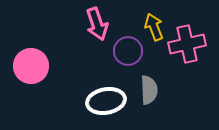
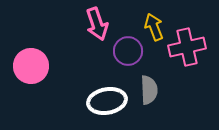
pink cross: moved 3 px down
white ellipse: moved 1 px right
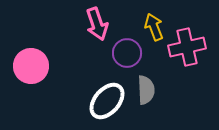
purple circle: moved 1 px left, 2 px down
gray semicircle: moved 3 px left
white ellipse: rotated 39 degrees counterclockwise
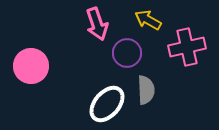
yellow arrow: moved 6 px left, 7 px up; rotated 40 degrees counterclockwise
white ellipse: moved 3 px down
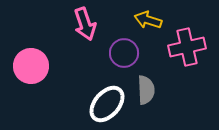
yellow arrow: rotated 12 degrees counterclockwise
pink arrow: moved 12 px left
purple circle: moved 3 px left
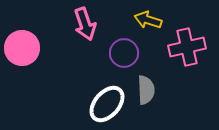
pink circle: moved 9 px left, 18 px up
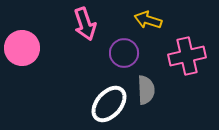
pink cross: moved 9 px down
white ellipse: moved 2 px right
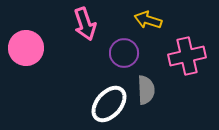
pink circle: moved 4 px right
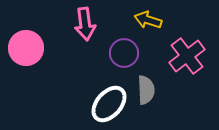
pink arrow: rotated 12 degrees clockwise
pink cross: rotated 24 degrees counterclockwise
